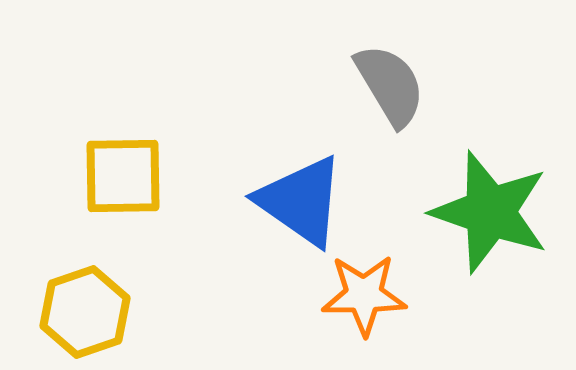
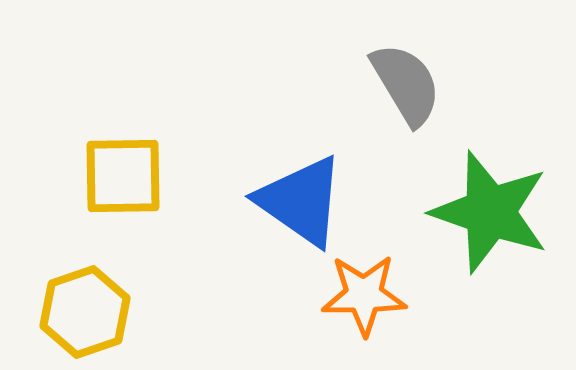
gray semicircle: moved 16 px right, 1 px up
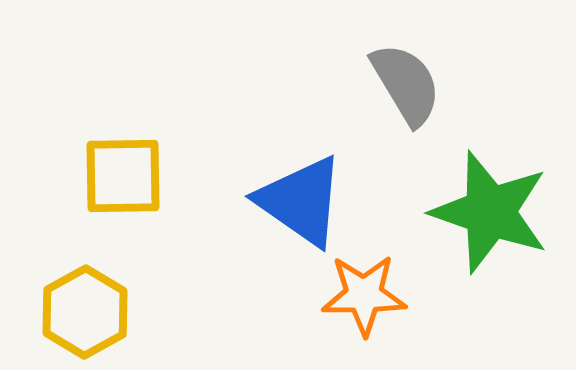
yellow hexagon: rotated 10 degrees counterclockwise
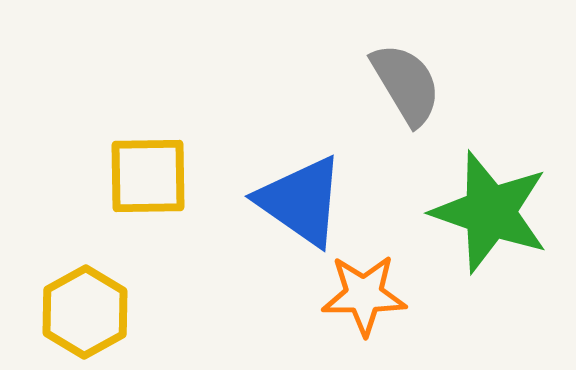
yellow square: moved 25 px right
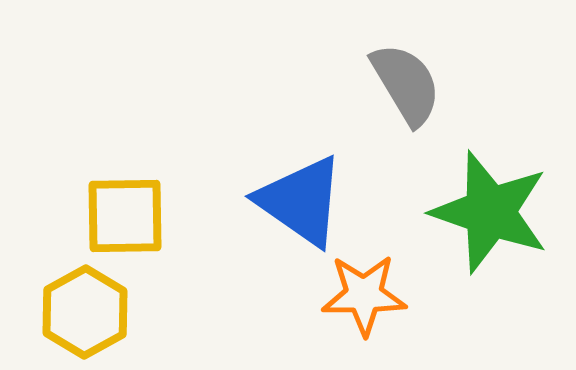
yellow square: moved 23 px left, 40 px down
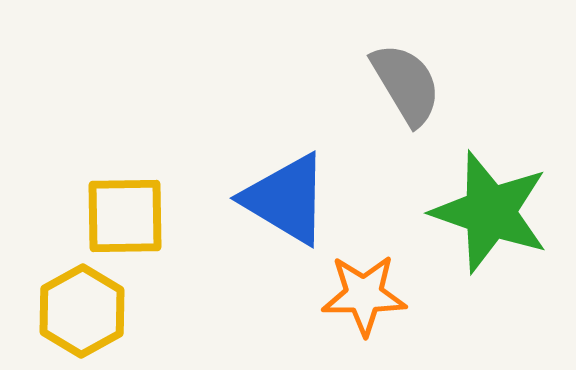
blue triangle: moved 15 px left, 2 px up; rotated 4 degrees counterclockwise
yellow hexagon: moved 3 px left, 1 px up
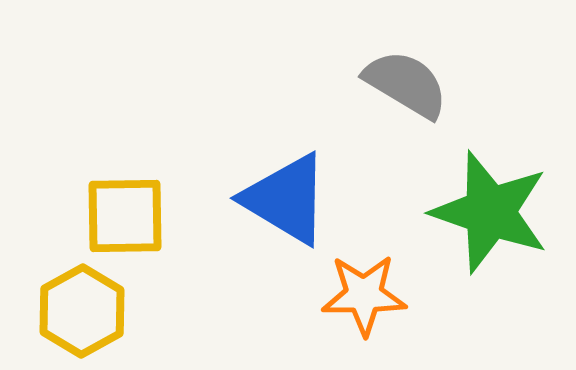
gray semicircle: rotated 28 degrees counterclockwise
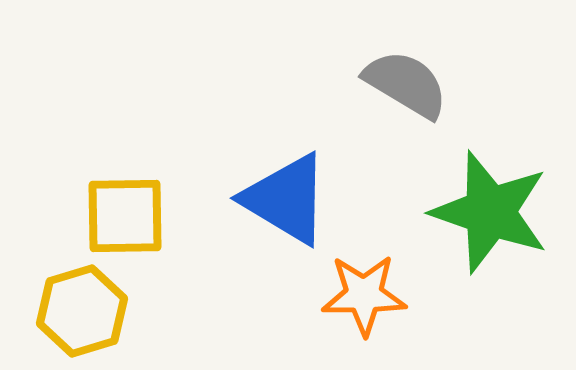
yellow hexagon: rotated 12 degrees clockwise
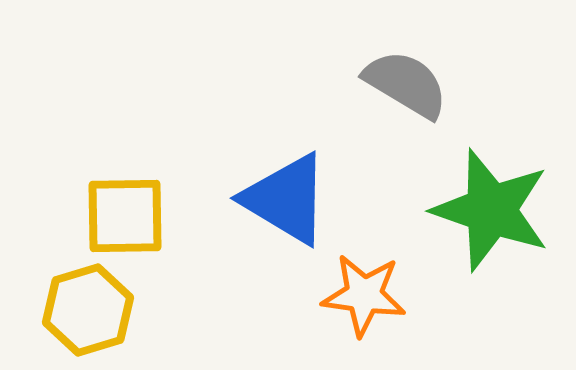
green star: moved 1 px right, 2 px up
orange star: rotated 8 degrees clockwise
yellow hexagon: moved 6 px right, 1 px up
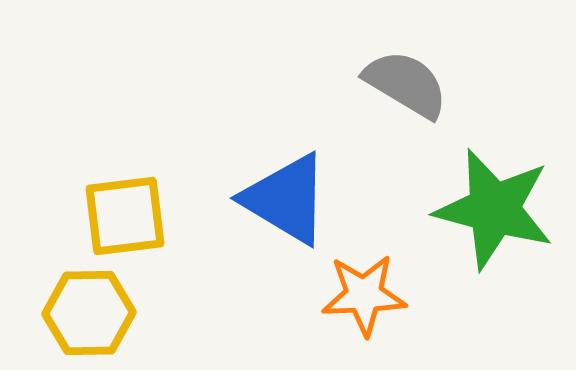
green star: moved 3 px right, 1 px up; rotated 4 degrees counterclockwise
yellow square: rotated 6 degrees counterclockwise
orange star: rotated 10 degrees counterclockwise
yellow hexagon: moved 1 px right, 3 px down; rotated 16 degrees clockwise
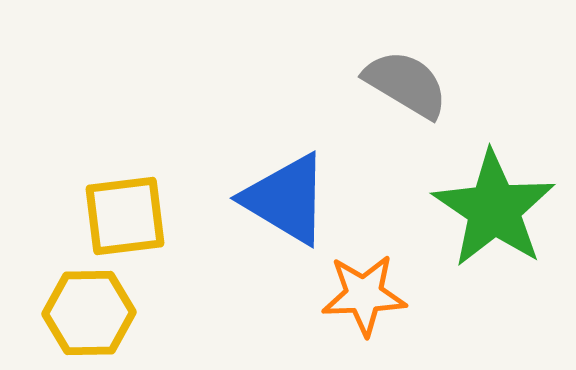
green star: rotated 19 degrees clockwise
